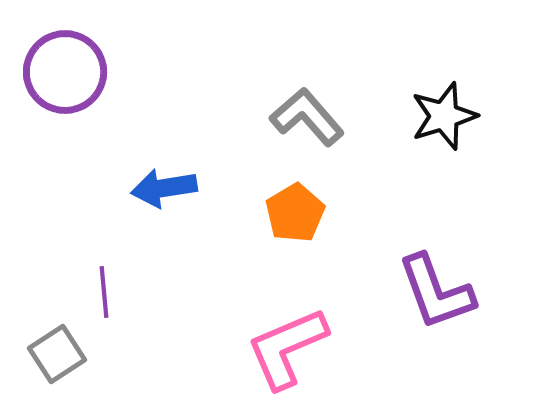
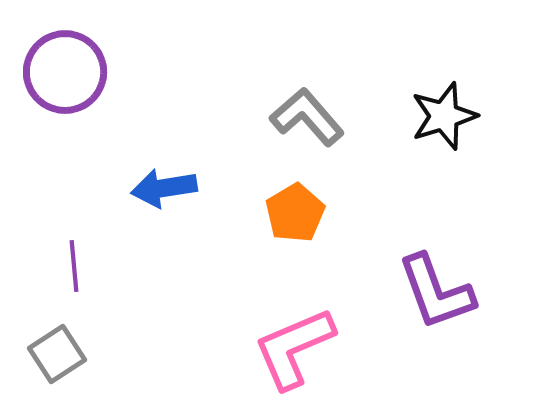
purple line: moved 30 px left, 26 px up
pink L-shape: moved 7 px right
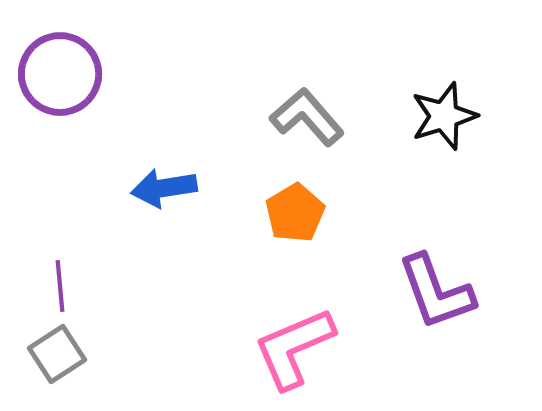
purple circle: moved 5 px left, 2 px down
purple line: moved 14 px left, 20 px down
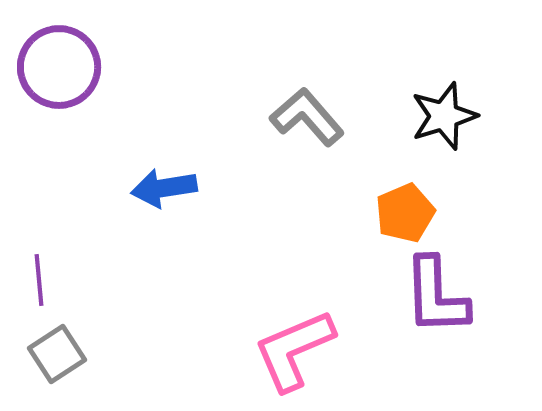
purple circle: moved 1 px left, 7 px up
orange pentagon: moved 110 px right; rotated 8 degrees clockwise
purple line: moved 21 px left, 6 px up
purple L-shape: moved 4 px down; rotated 18 degrees clockwise
pink L-shape: moved 2 px down
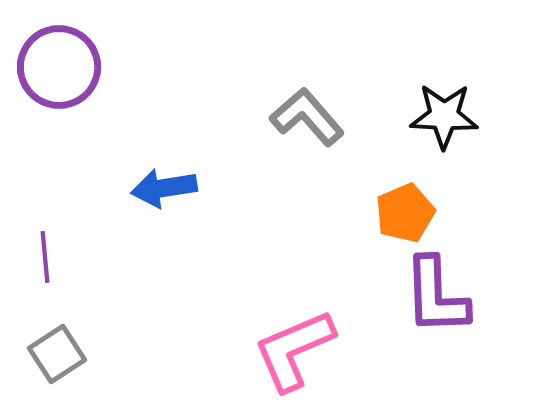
black star: rotated 20 degrees clockwise
purple line: moved 6 px right, 23 px up
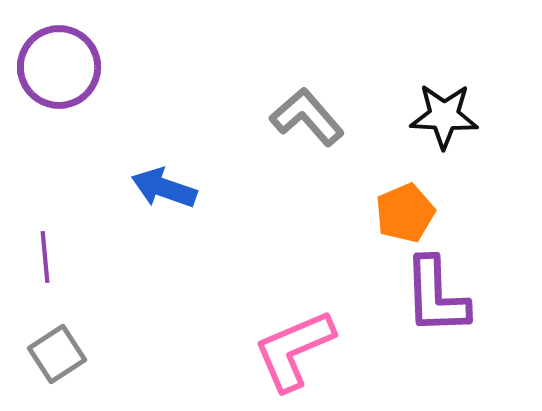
blue arrow: rotated 28 degrees clockwise
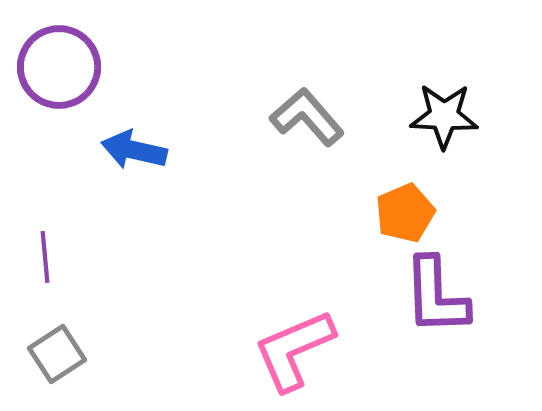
blue arrow: moved 30 px left, 38 px up; rotated 6 degrees counterclockwise
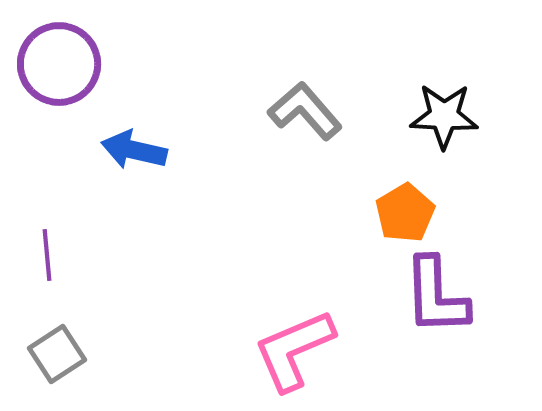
purple circle: moved 3 px up
gray L-shape: moved 2 px left, 6 px up
orange pentagon: rotated 8 degrees counterclockwise
purple line: moved 2 px right, 2 px up
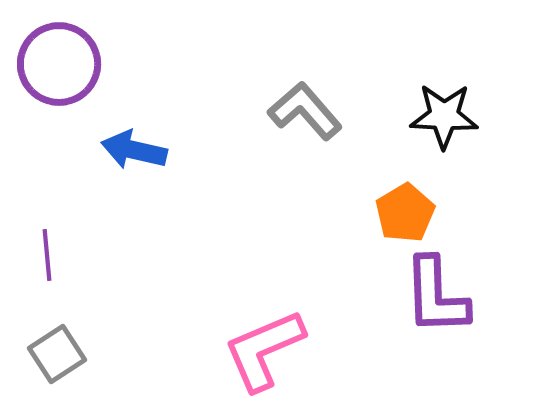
pink L-shape: moved 30 px left
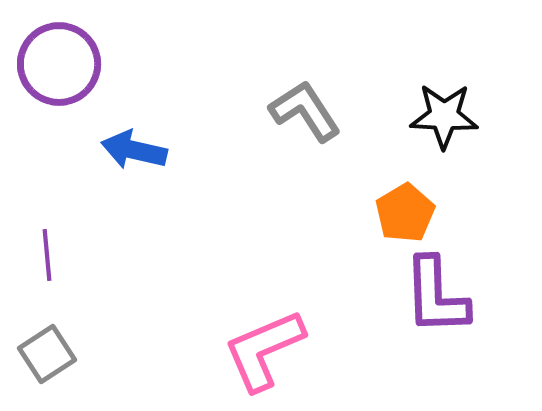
gray L-shape: rotated 8 degrees clockwise
gray square: moved 10 px left
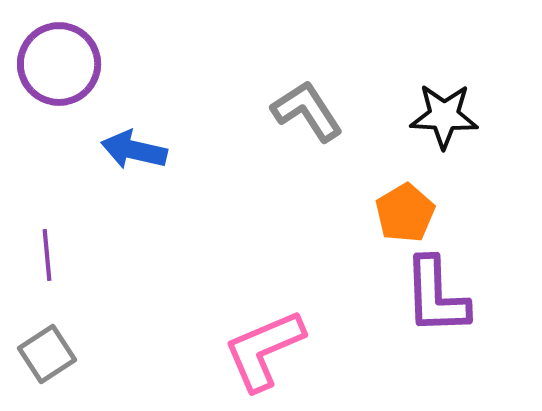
gray L-shape: moved 2 px right
